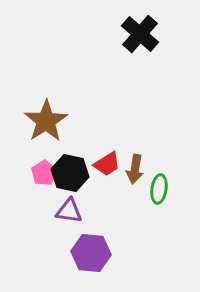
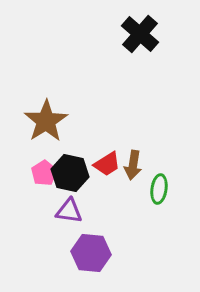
brown arrow: moved 2 px left, 4 px up
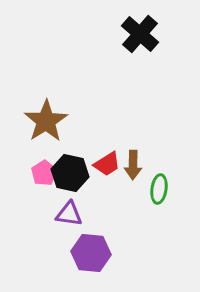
brown arrow: rotated 8 degrees counterclockwise
purple triangle: moved 3 px down
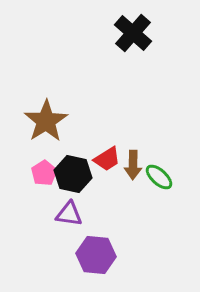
black cross: moved 7 px left, 1 px up
red trapezoid: moved 5 px up
black hexagon: moved 3 px right, 1 px down
green ellipse: moved 12 px up; rotated 56 degrees counterclockwise
purple hexagon: moved 5 px right, 2 px down
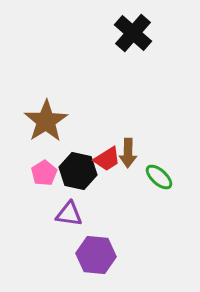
brown arrow: moved 5 px left, 12 px up
black hexagon: moved 5 px right, 3 px up
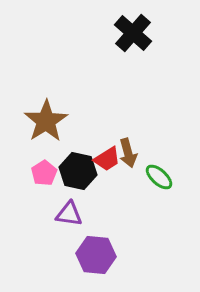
brown arrow: rotated 16 degrees counterclockwise
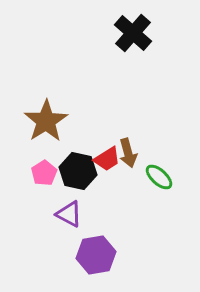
purple triangle: rotated 20 degrees clockwise
purple hexagon: rotated 15 degrees counterclockwise
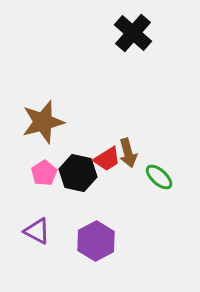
brown star: moved 3 px left, 1 px down; rotated 18 degrees clockwise
black hexagon: moved 2 px down
purple triangle: moved 32 px left, 17 px down
purple hexagon: moved 14 px up; rotated 18 degrees counterclockwise
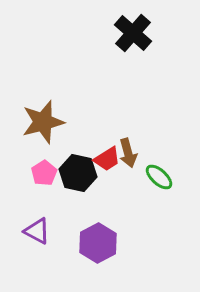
purple hexagon: moved 2 px right, 2 px down
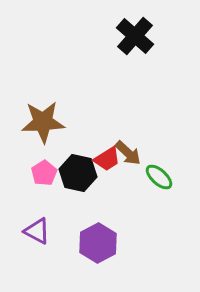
black cross: moved 2 px right, 3 px down
brown star: rotated 12 degrees clockwise
brown arrow: rotated 32 degrees counterclockwise
